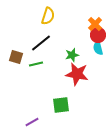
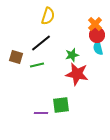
red circle: moved 1 px left
green line: moved 1 px right, 1 px down
purple line: moved 9 px right, 9 px up; rotated 32 degrees clockwise
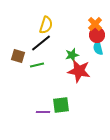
yellow semicircle: moved 2 px left, 9 px down
brown square: moved 2 px right, 1 px up
red star: moved 2 px right, 3 px up
purple line: moved 2 px right, 1 px up
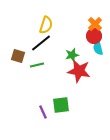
red circle: moved 3 px left, 1 px down
purple line: rotated 64 degrees clockwise
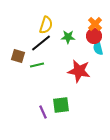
green star: moved 4 px left, 18 px up; rotated 16 degrees clockwise
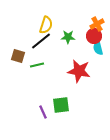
orange cross: moved 2 px right; rotated 16 degrees clockwise
black line: moved 2 px up
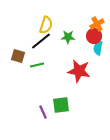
cyan semicircle: rotated 24 degrees clockwise
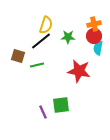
orange cross: moved 3 px left; rotated 16 degrees clockwise
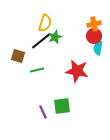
yellow semicircle: moved 1 px left, 2 px up
green star: moved 13 px left; rotated 24 degrees counterclockwise
green line: moved 5 px down
red star: moved 2 px left
green square: moved 1 px right, 1 px down
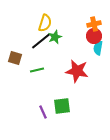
brown square: moved 3 px left, 2 px down
